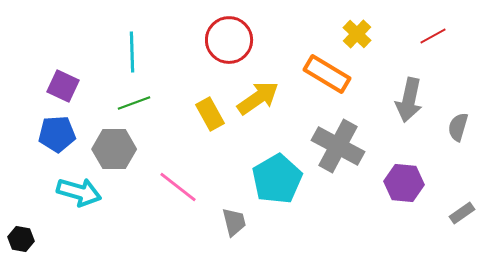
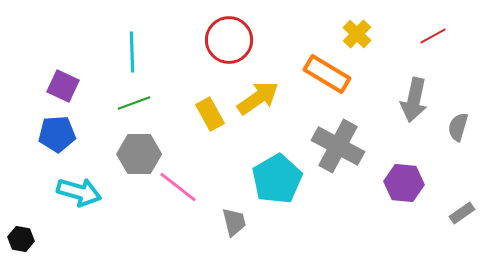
gray arrow: moved 5 px right
gray hexagon: moved 25 px right, 5 px down
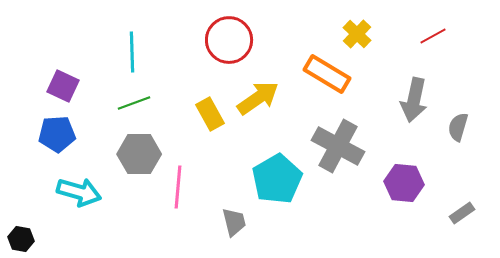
pink line: rotated 57 degrees clockwise
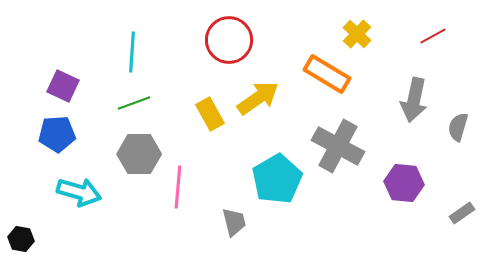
cyan line: rotated 6 degrees clockwise
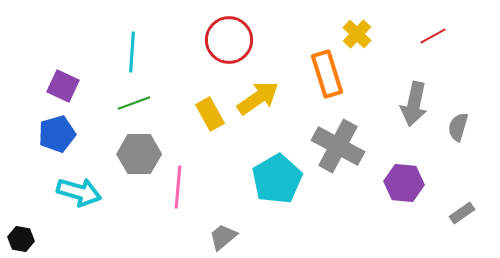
orange rectangle: rotated 42 degrees clockwise
gray arrow: moved 4 px down
blue pentagon: rotated 12 degrees counterclockwise
gray trapezoid: moved 11 px left, 15 px down; rotated 116 degrees counterclockwise
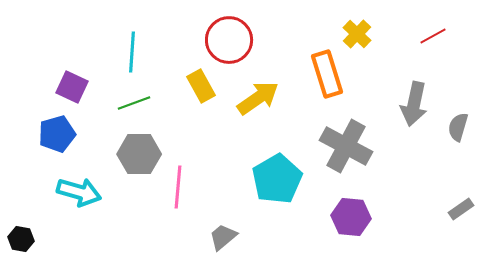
purple square: moved 9 px right, 1 px down
yellow rectangle: moved 9 px left, 28 px up
gray cross: moved 8 px right
purple hexagon: moved 53 px left, 34 px down
gray rectangle: moved 1 px left, 4 px up
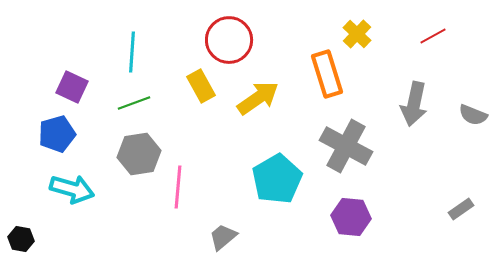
gray semicircle: moved 15 px right, 12 px up; rotated 84 degrees counterclockwise
gray hexagon: rotated 9 degrees counterclockwise
cyan arrow: moved 7 px left, 3 px up
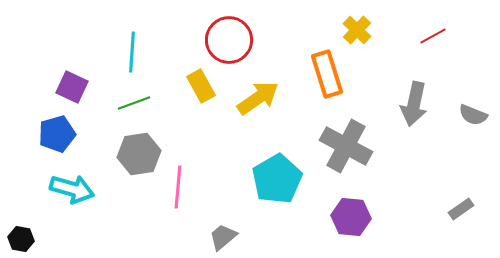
yellow cross: moved 4 px up
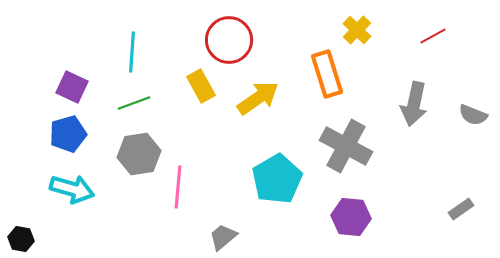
blue pentagon: moved 11 px right
